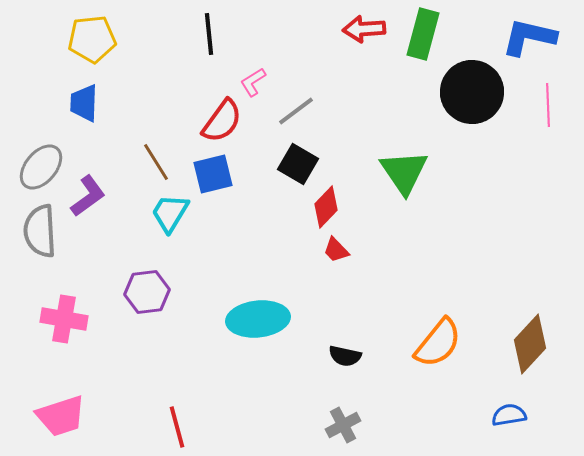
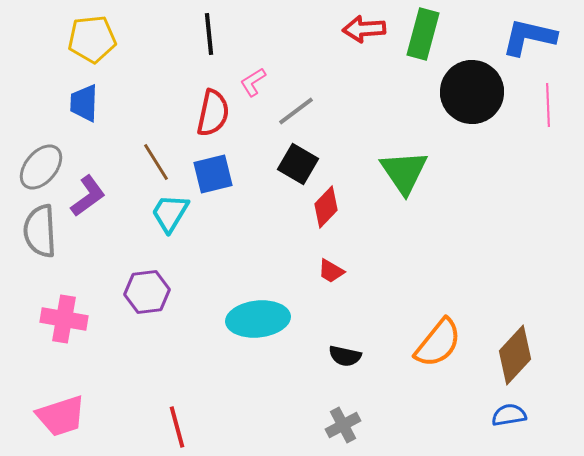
red semicircle: moved 9 px left, 8 px up; rotated 24 degrees counterclockwise
red trapezoid: moved 5 px left, 21 px down; rotated 16 degrees counterclockwise
brown diamond: moved 15 px left, 11 px down
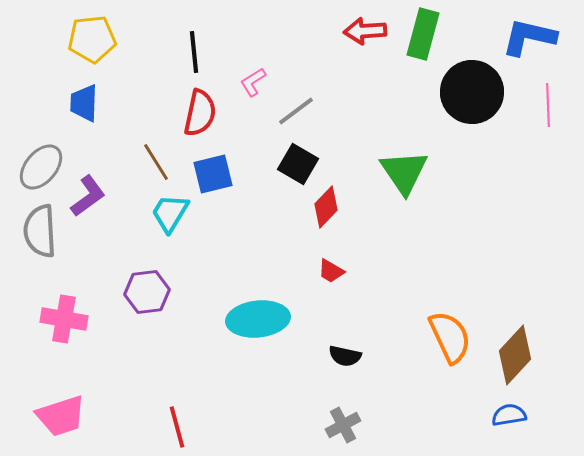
red arrow: moved 1 px right, 2 px down
black line: moved 15 px left, 18 px down
red semicircle: moved 13 px left
orange semicircle: moved 12 px right, 6 px up; rotated 64 degrees counterclockwise
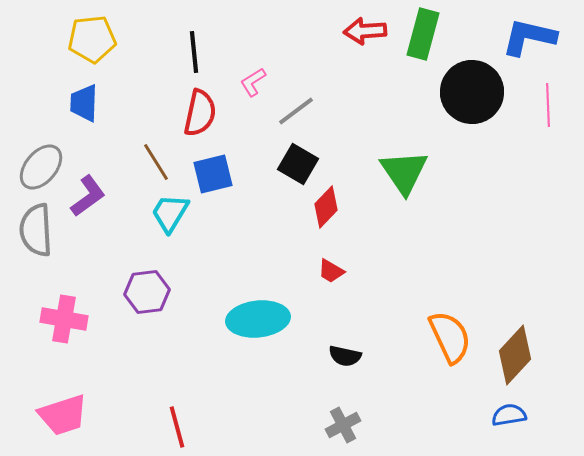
gray semicircle: moved 4 px left, 1 px up
pink trapezoid: moved 2 px right, 1 px up
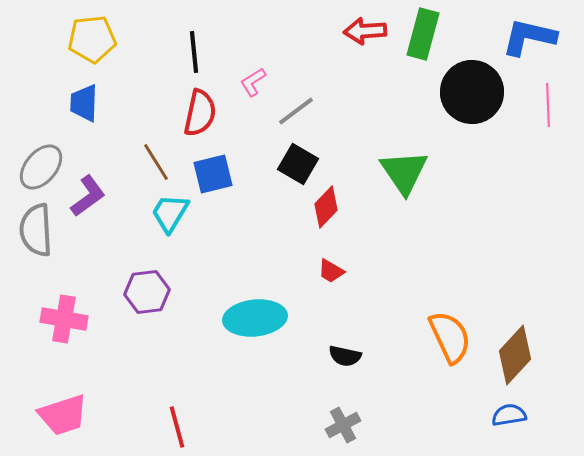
cyan ellipse: moved 3 px left, 1 px up
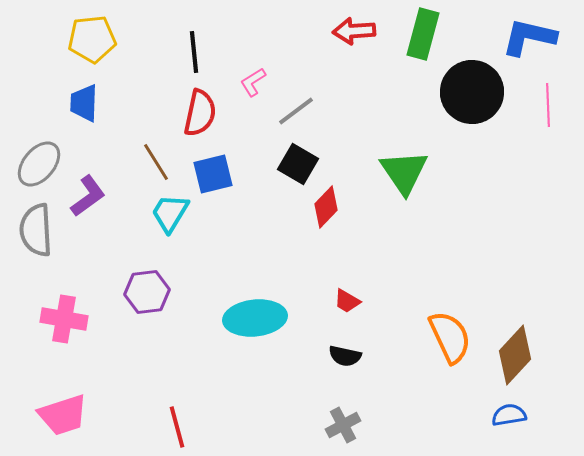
red arrow: moved 11 px left
gray ellipse: moved 2 px left, 3 px up
red trapezoid: moved 16 px right, 30 px down
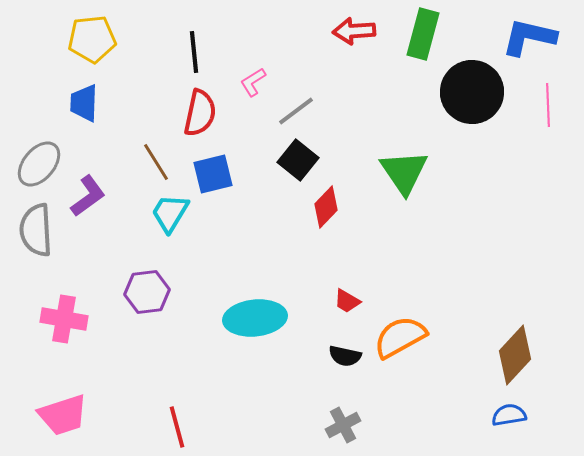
black square: moved 4 px up; rotated 9 degrees clockwise
orange semicircle: moved 50 px left; rotated 94 degrees counterclockwise
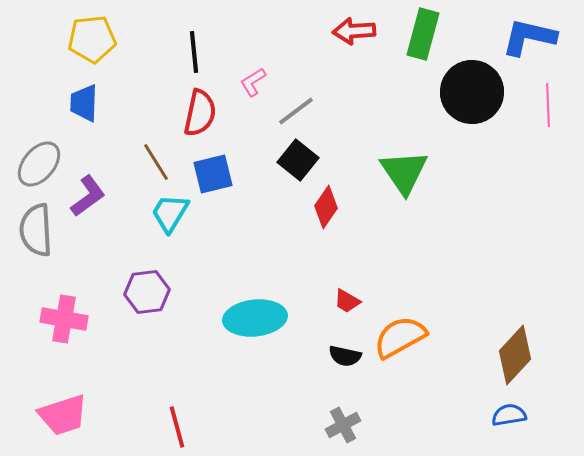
red diamond: rotated 9 degrees counterclockwise
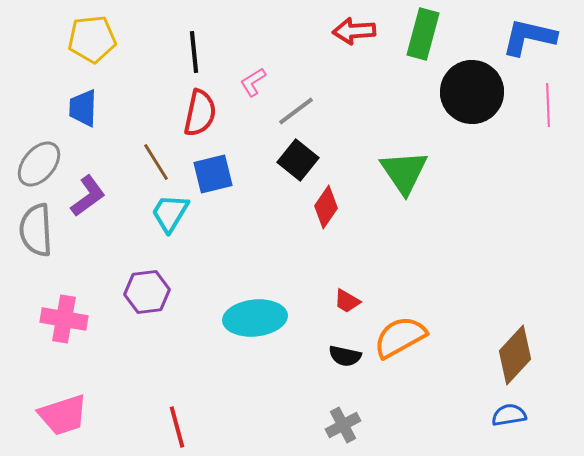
blue trapezoid: moved 1 px left, 5 px down
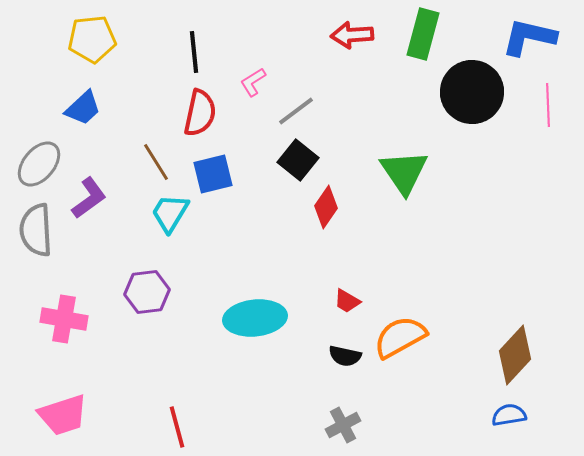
red arrow: moved 2 px left, 4 px down
blue trapezoid: rotated 135 degrees counterclockwise
purple L-shape: moved 1 px right, 2 px down
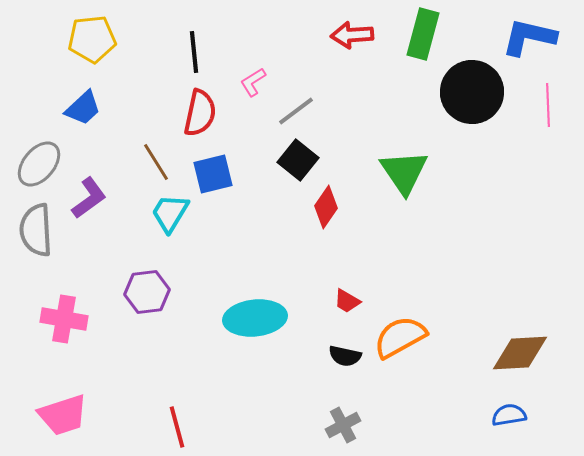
brown diamond: moved 5 px right, 2 px up; rotated 44 degrees clockwise
